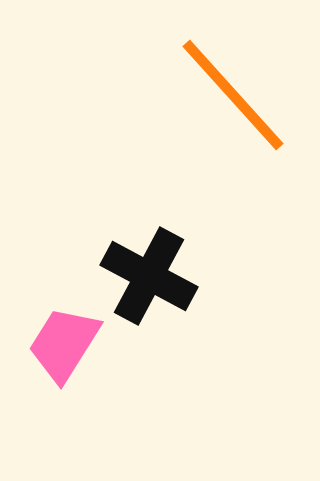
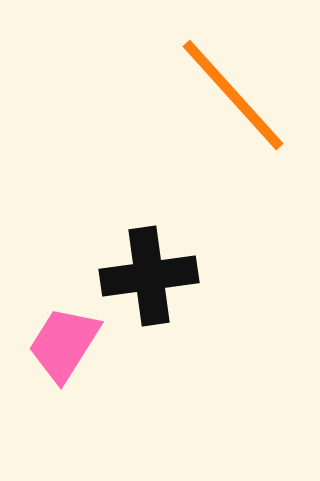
black cross: rotated 36 degrees counterclockwise
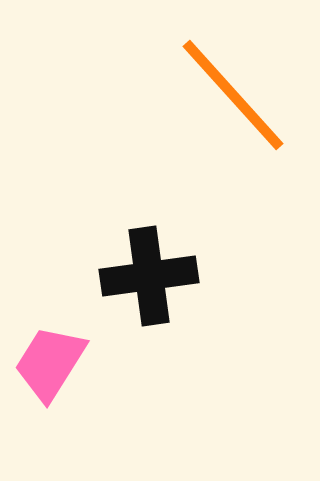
pink trapezoid: moved 14 px left, 19 px down
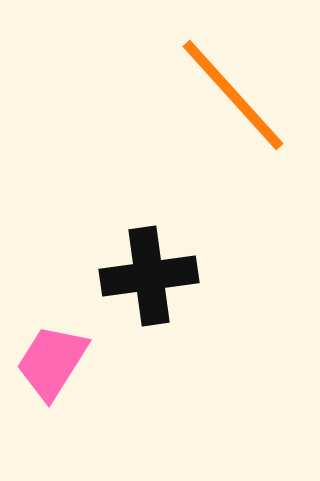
pink trapezoid: moved 2 px right, 1 px up
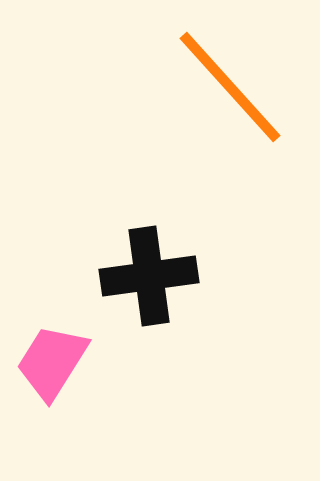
orange line: moved 3 px left, 8 px up
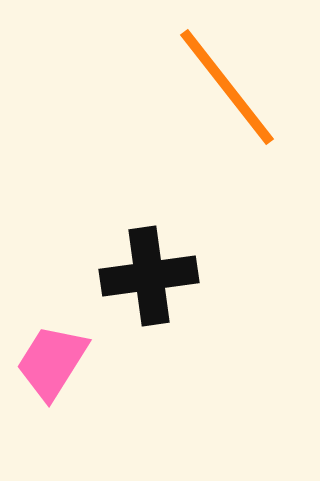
orange line: moved 3 px left; rotated 4 degrees clockwise
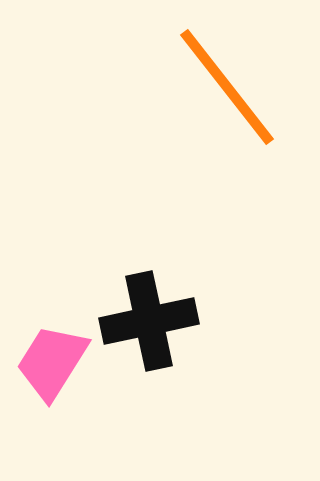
black cross: moved 45 px down; rotated 4 degrees counterclockwise
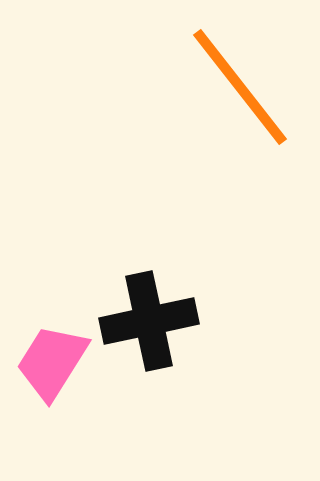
orange line: moved 13 px right
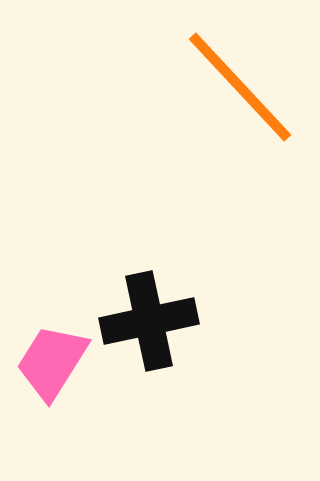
orange line: rotated 5 degrees counterclockwise
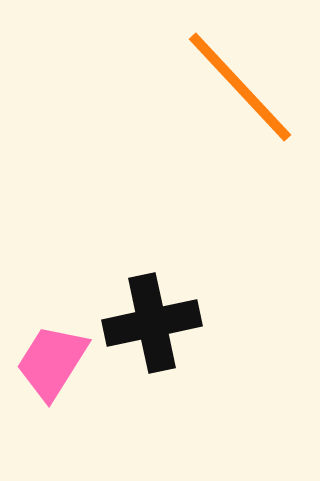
black cross: moved 3 px right, 2 px down
